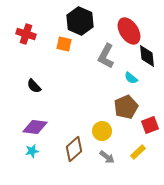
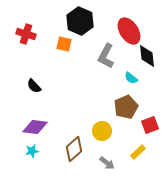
gray arrow: moved 6 px down
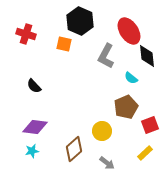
yellow rectangle: moved 7 px right, 1 px down
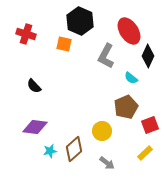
black diamond: moved 1 px right; rotated 30 degrees clockwise
cyan star: moved 18 px right
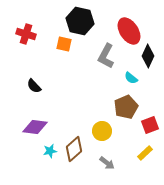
black hexagon: rotated 12 degrees counterclockwise
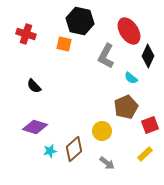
purple diamond: rotated 10 degrees clockwise
yellow rectangle: moved 1 px down
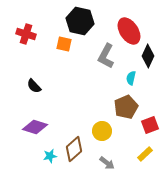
cyan semicircle: rotated 64 degrees clockwise
cyan star: moved 5 px down
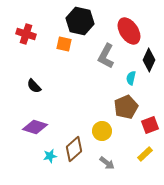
black diamond: moved 1 px right, 4 px down
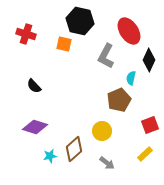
brown pentagon: moved 7 px left, 7 px up
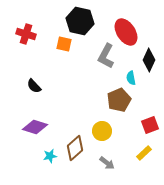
red ellipse: moved 3 px left, 1 px down
cyan semicircle: rotated 24 degrees counterclockwise
brown diamond: moved 1 px right, 1 px up
yellow rectangle: moved 1 px left, 1 px up
